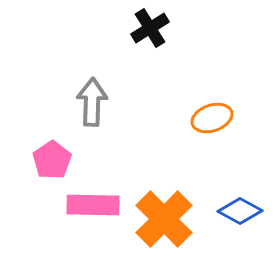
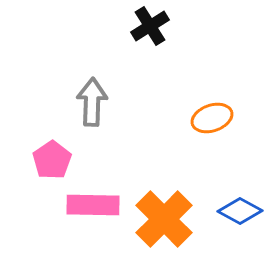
black cross: moved 2 px up
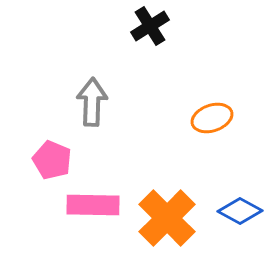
pink pentagon: rotated 15 degrees counterclockwise
orange cross: moved 3 px right, 1 px up
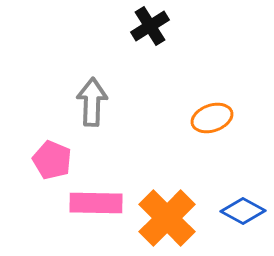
pink rectangle: moved 3 px right, 2 px up
blue diamond: moved 3 px right
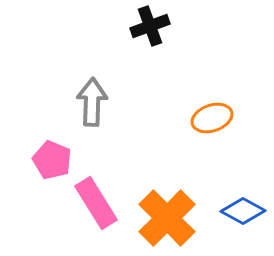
black cross: rotated 12 degrees clockwise
pink rectangle: rotated 57 degrees clockwise
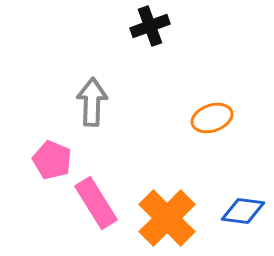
blue diamond: rotated 21 degrees counterclockwise
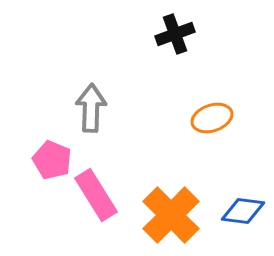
black cross: moved 25 px right, 8 px down
gray arrow: moved 1 px left, 6 px down
pink rectangle: moved 8 px up
orange cross: moved 4 px right, 3 px up
